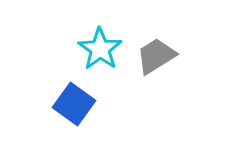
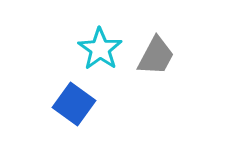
gray trapezoid: rotated 150 degrees clockwise
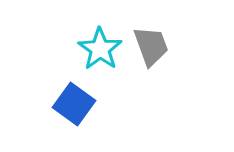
gray trapezoid: moved 5 px left, 10 px up; rotated 48 degrees counterclockwise
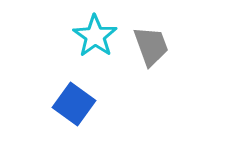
cyan star: moved 5 px left, 13 px up
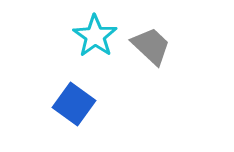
gray trapezoid: rotated 27 degrees counterclockwise
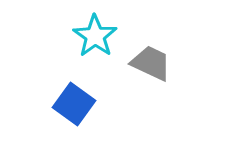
gray trapezoid: moved 17 px down; rotated 18 degrees counterclockwise
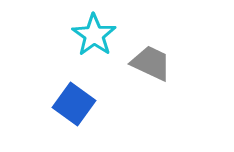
cyan star: moved 1 px left, 1 px up
